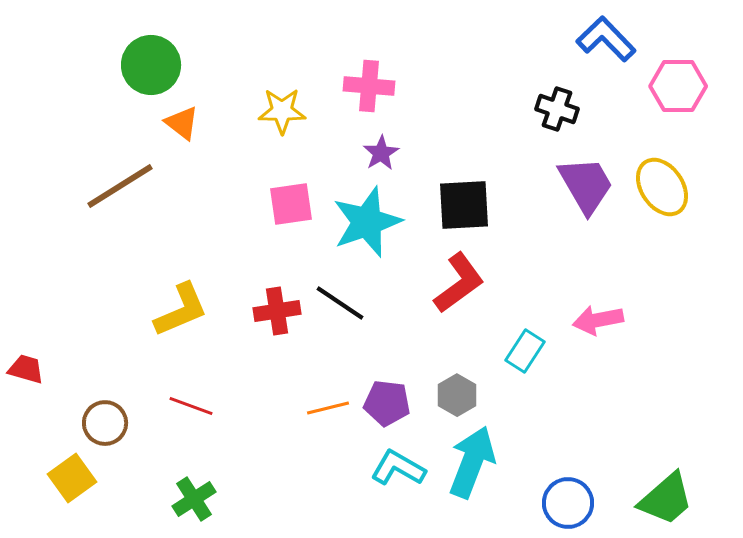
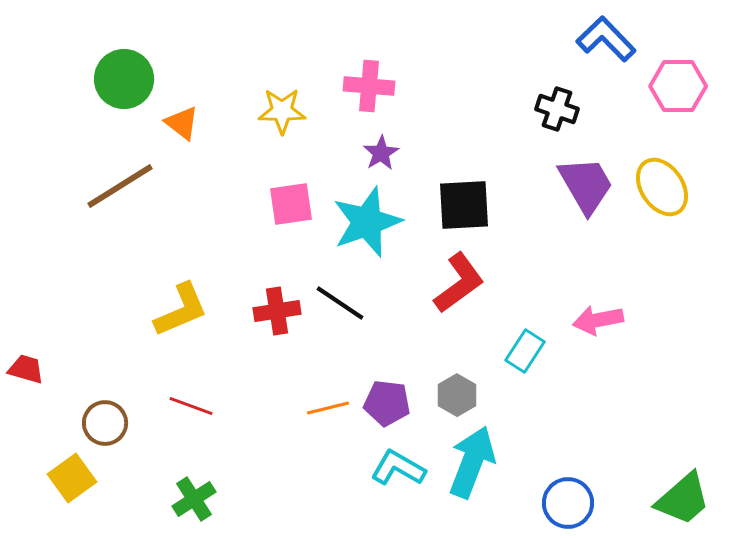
green circle: moved 27 px left, 14 px down
green trapezoid: moved 17 px right
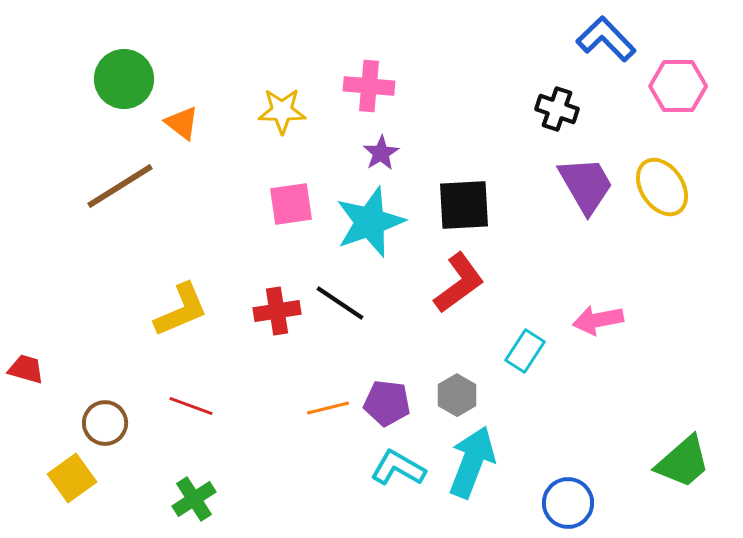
cyan star: moved 3 px right
green trapezoid: moved 37 px up
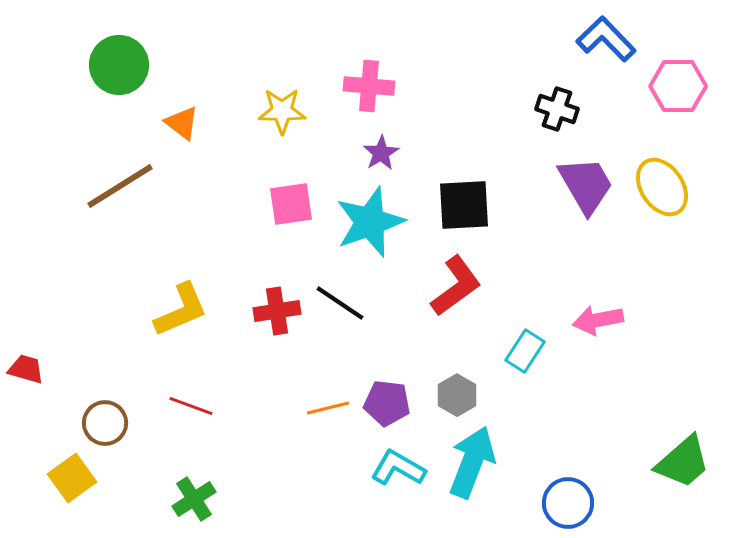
green circle: moved 5 px left, 14 px up
red L-shape: moved 3 px left, 3 px down
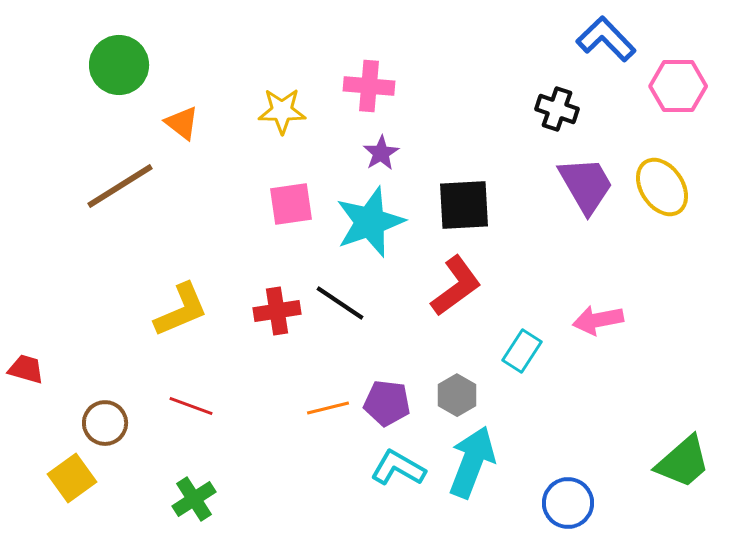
cyan rectangle: moved 3 px left
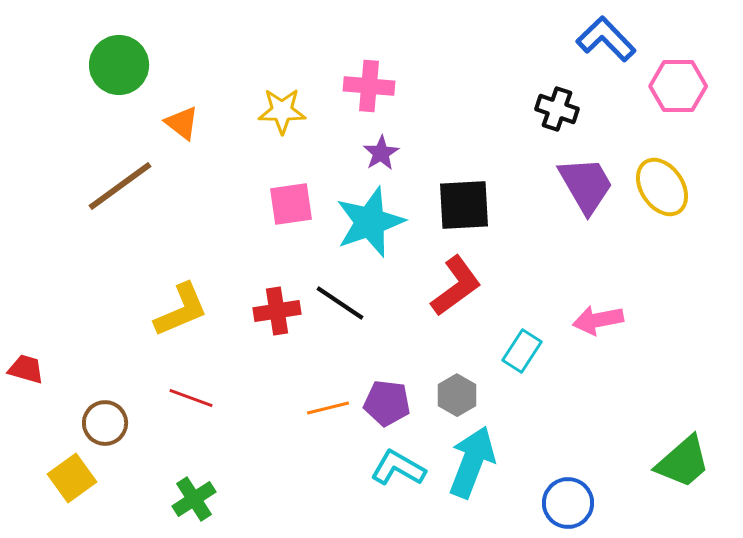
brown line: rotated 4 degrees counterclockwise
red line: moved 8 px up
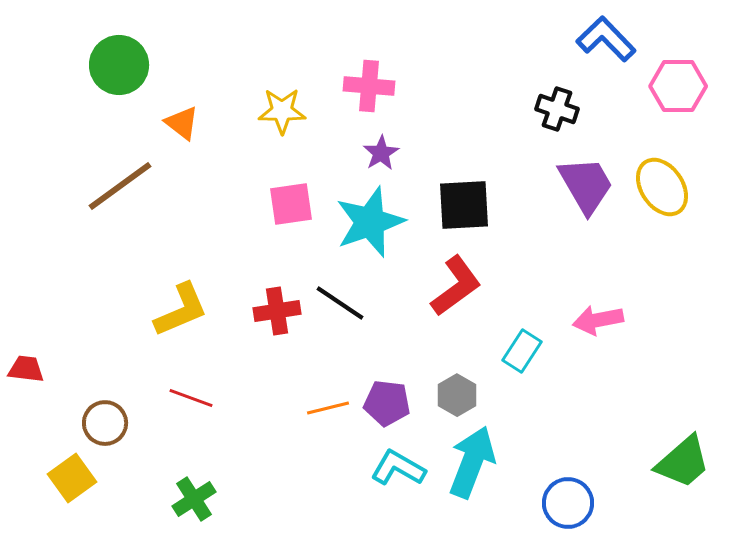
red trapezoid: rotated 9 degrees counterclockwise
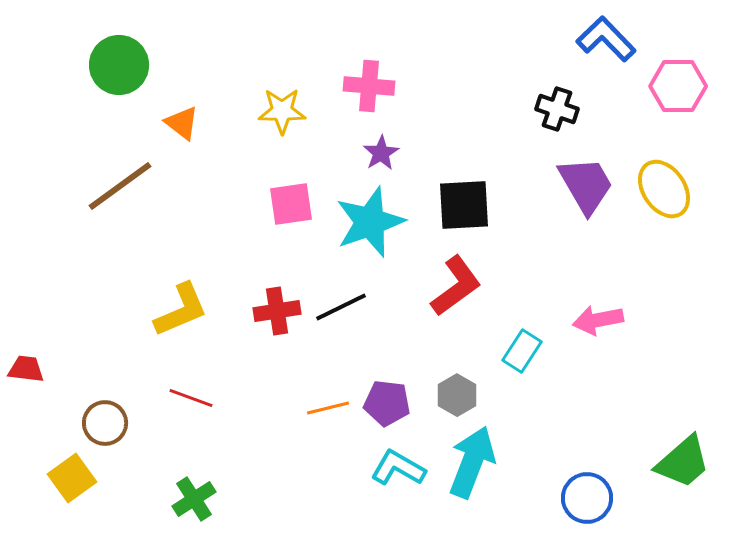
yellow ellipse: moved 2 px right, 2 px down
black line: moved 1 px right, 4 px down; rotated 60 degrees counterclockwise
blue circle: moved 19 px right, 5 px up
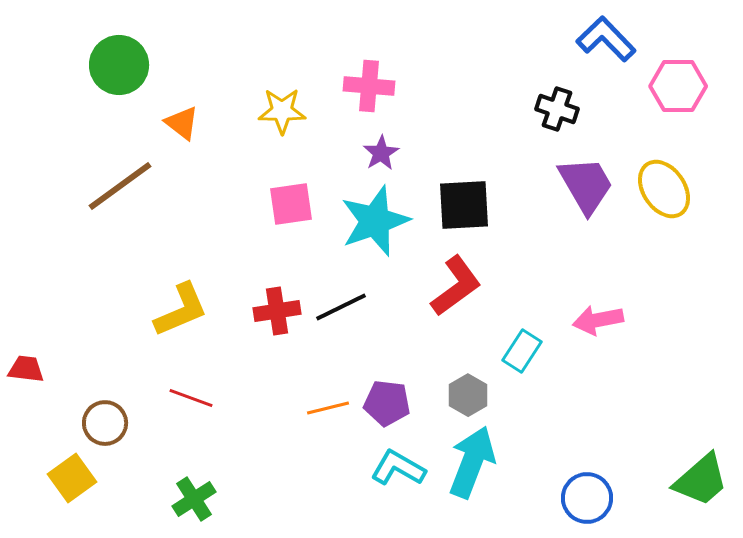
cyan star: moved 5 px right, 1 px up
gray hexagon: moved 11 px right
green trapezoid: moved 18 px right, 18 px down
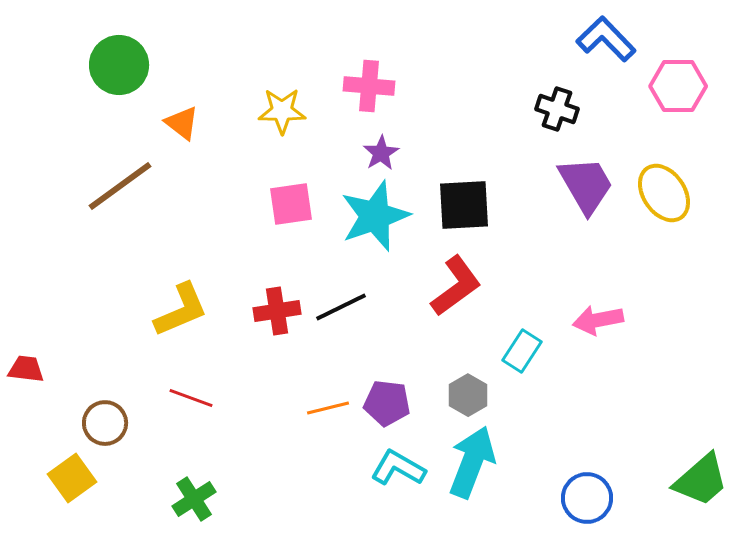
yellow ellipse: moved 4 px down
cyan star: moved 5 px up
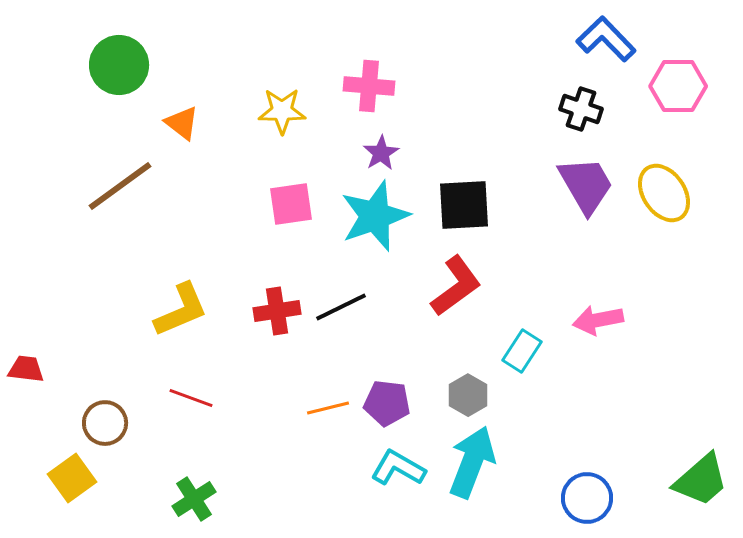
black cross: moved 24 px right
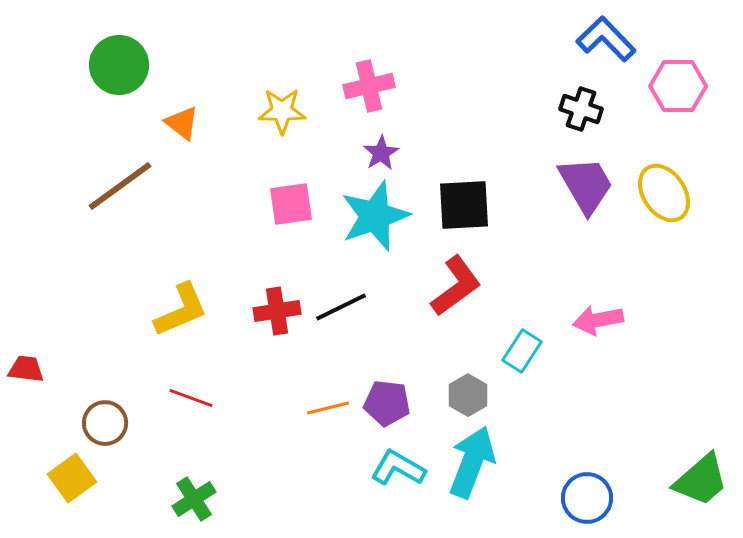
pink cross: rotated 18 degrees counterclockwise
